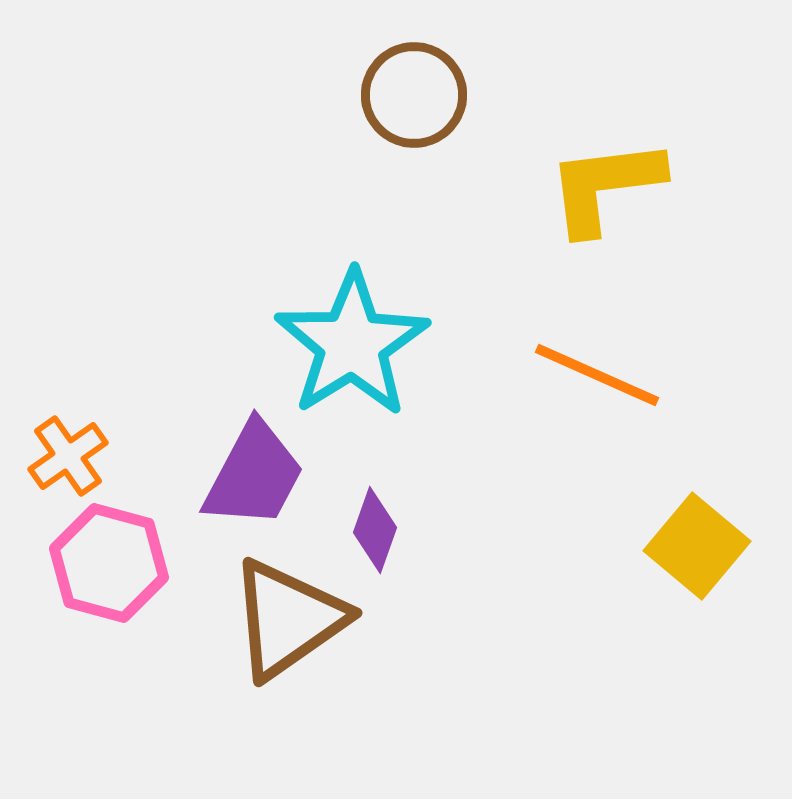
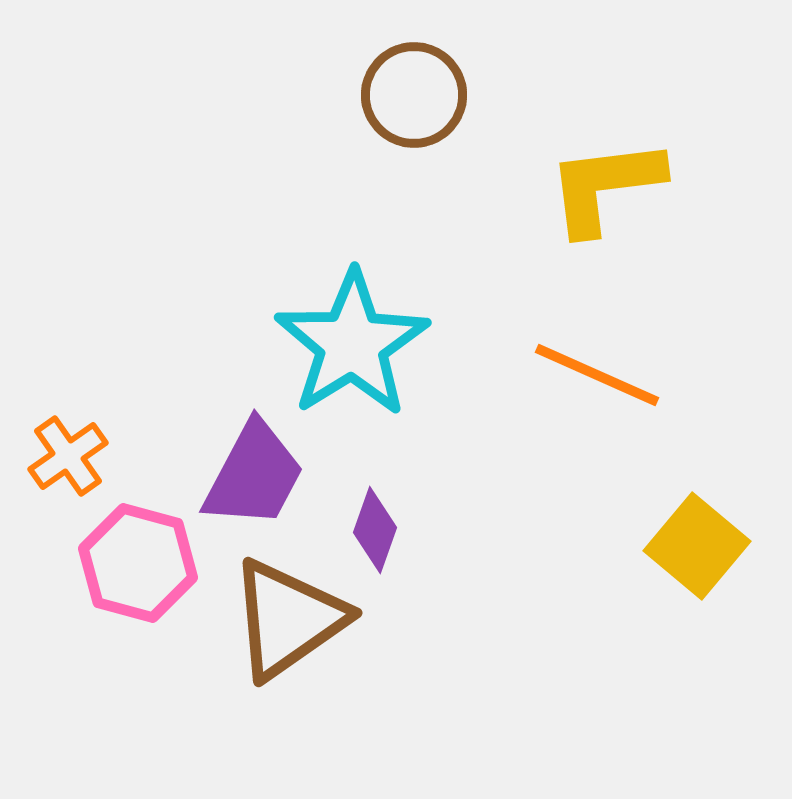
pink hexagon: moved 29 px right
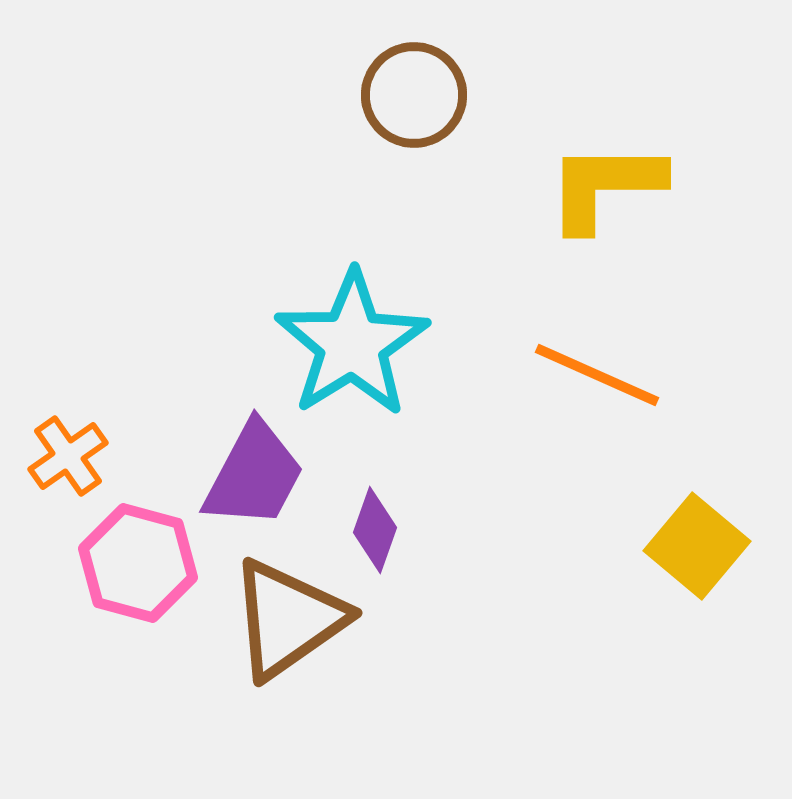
yellow L-shape: rotated 7 degrees clockwise
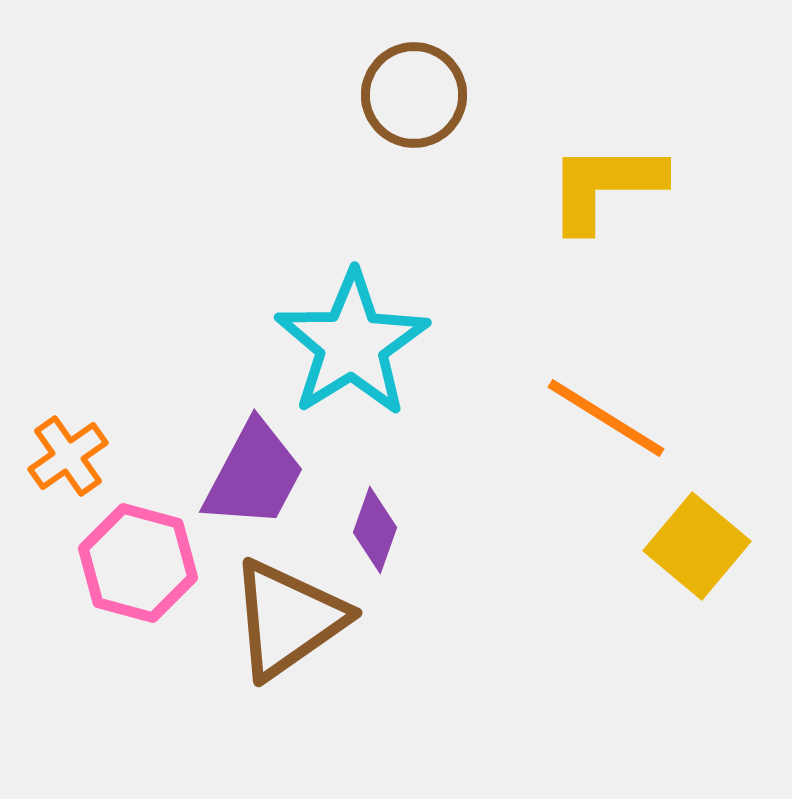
orange line: moved 9 px right, 43 px down; rotated 8 degrees clockwise
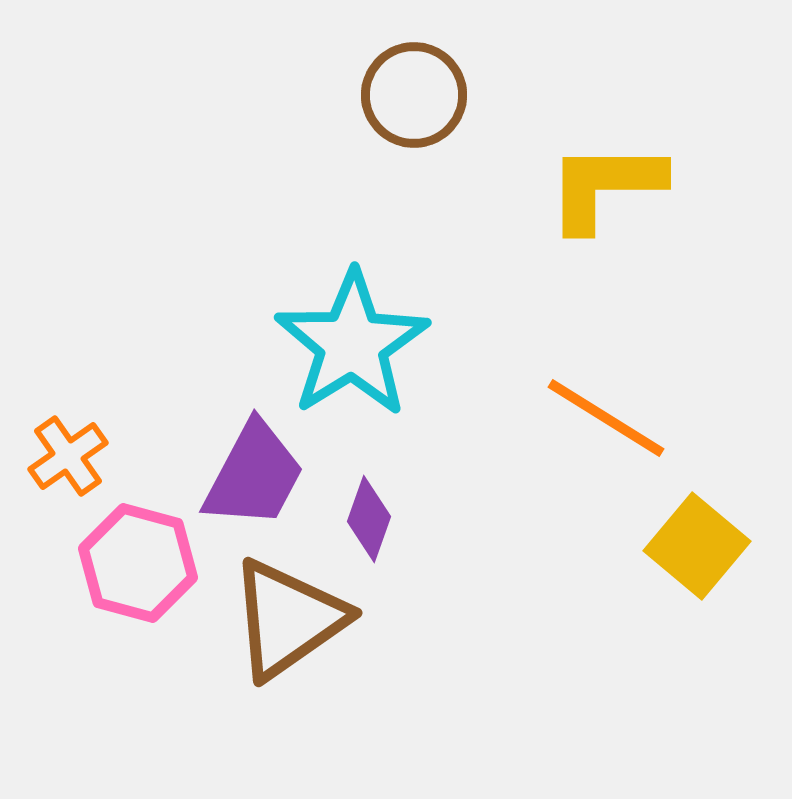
purple diamond: moved 6 px left, 11 px up
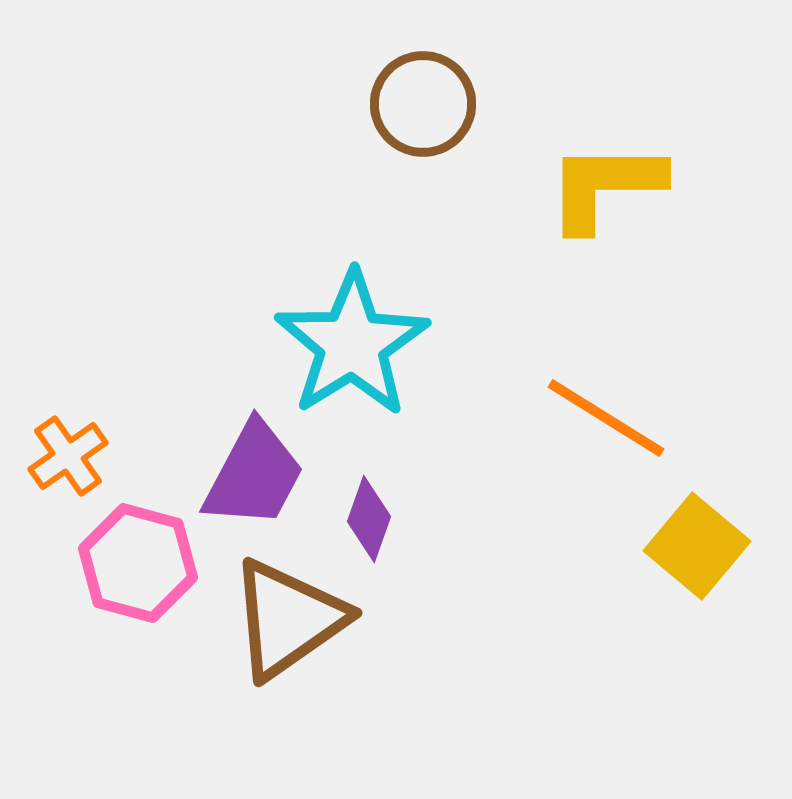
brown circle: moved 9 px right, 9 px down
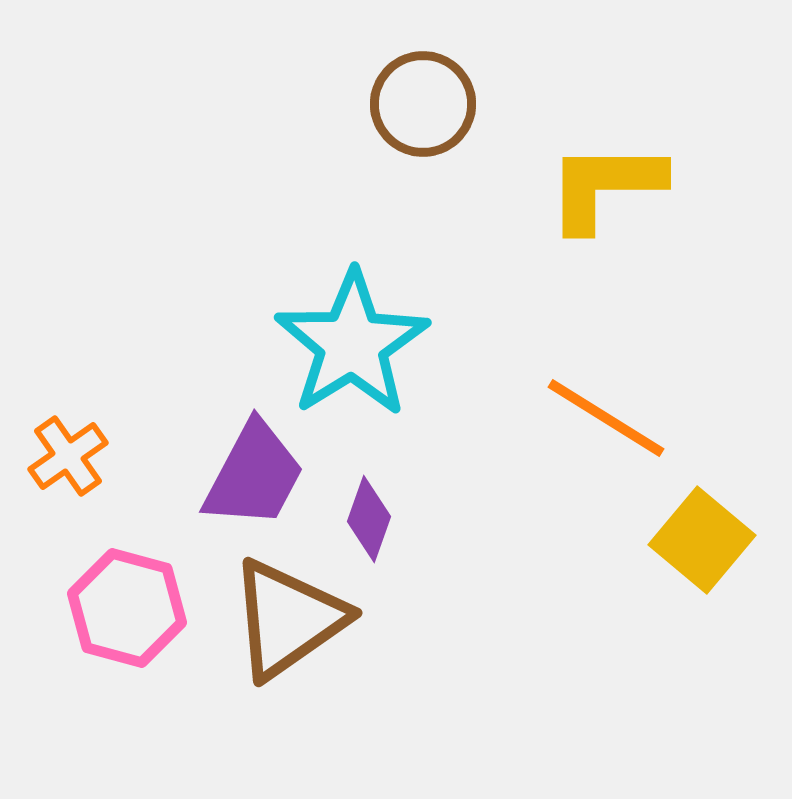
yellow square: moved 5 px right, 6 px up
pink hexagon: moved 11 px left, 45 px down
